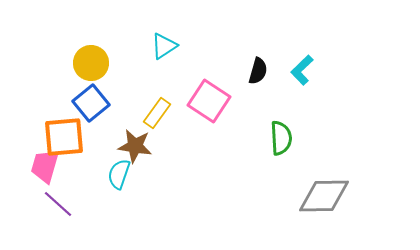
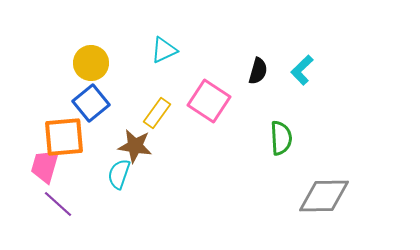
cyan triangle: moved 4 px down; rotated 8 degrees clockwise
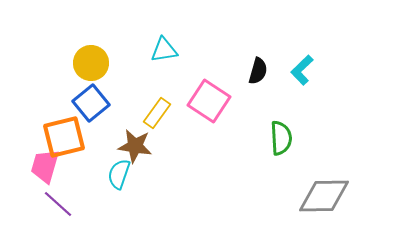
cyan triangle: rotated 16 degrees clockwise
orange square: rotated 9 degrees counterclockwise
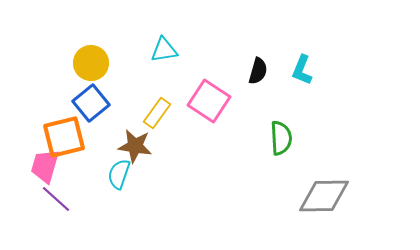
cyan L-shape: rotated 24 degrees counterclockwise
purple line: moved 2 px left, 5 px up
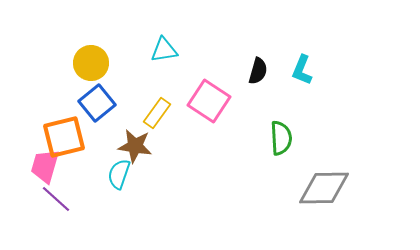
blue square: moved 6 px right
gray diamond: moved 8 px up
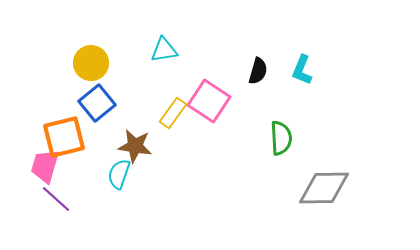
yellow rectangle: moved 16 px right
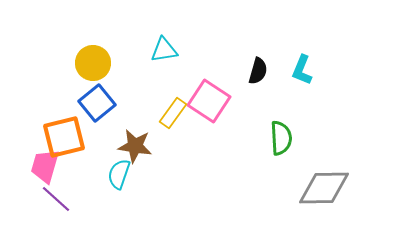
yellow circle: moved 2 px right
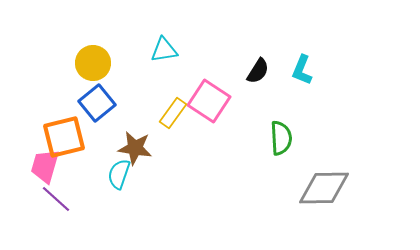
black semicircle: rotated 16 degrees clockwise
brown star: moved 2 px down
